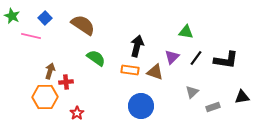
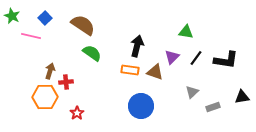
green semicircle: moved 4 px left, 5 px up
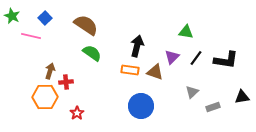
brown semicircle: moved 3 px right
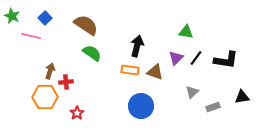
purple triangle: moved 4 px right, 1 px down
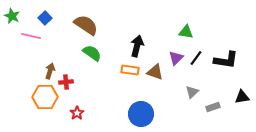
blue circle: moved 8 px down
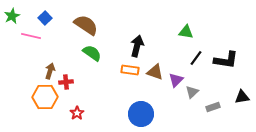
green star: rotated 21 degrees clockwise
purple triangle: moved 22 px down
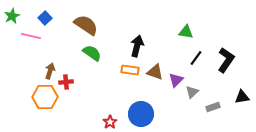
black L-shape: rotated 65 degrees counterclockwise
red star: moved 33 px right, 9 px down
